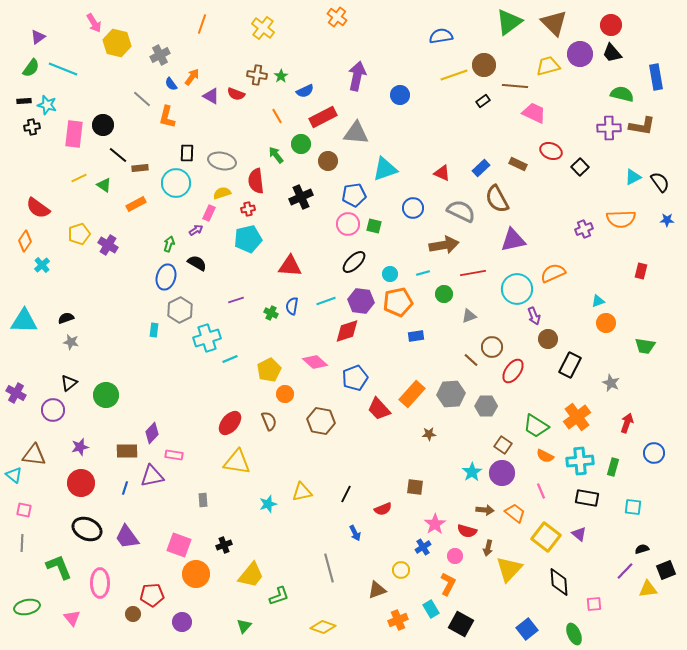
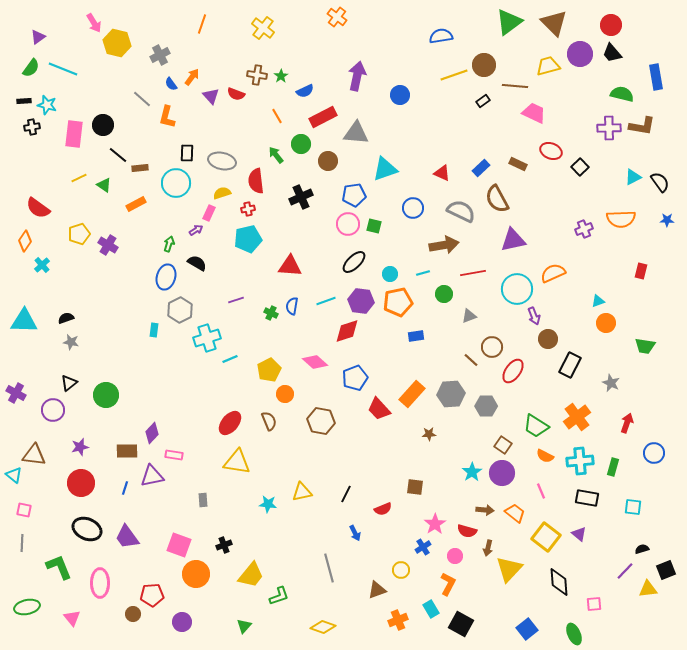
purple triangle at (211, 96): rotated 18 degrees clockwise
cyan star at (268, 504): rotated 24 degrees clockwise
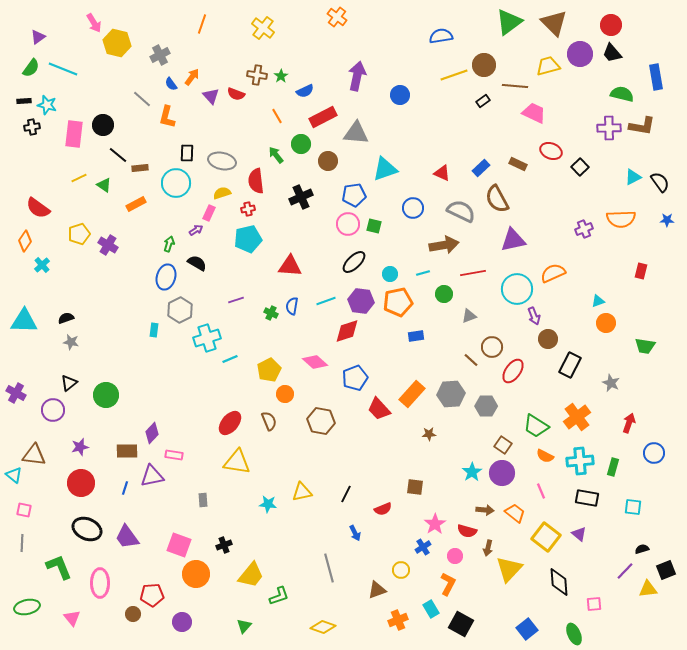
red arrow at (627, 423): moved 2 px right
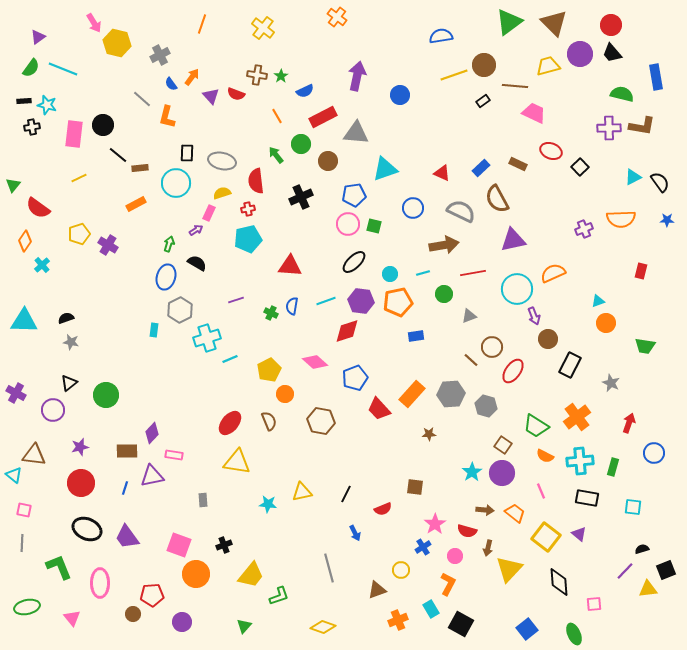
green triangle at (104, 185): moved 91 px left; rotated 35 degrees clockwise
gray hexagon at (486, 406): rotated 15 degrees clockwise
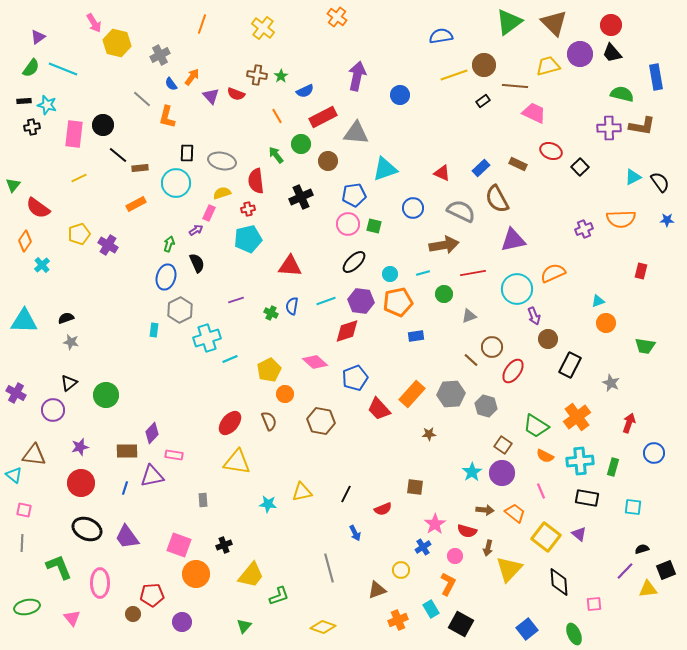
black semicircle at (197, 263): rotated 36 degrees clockwise
